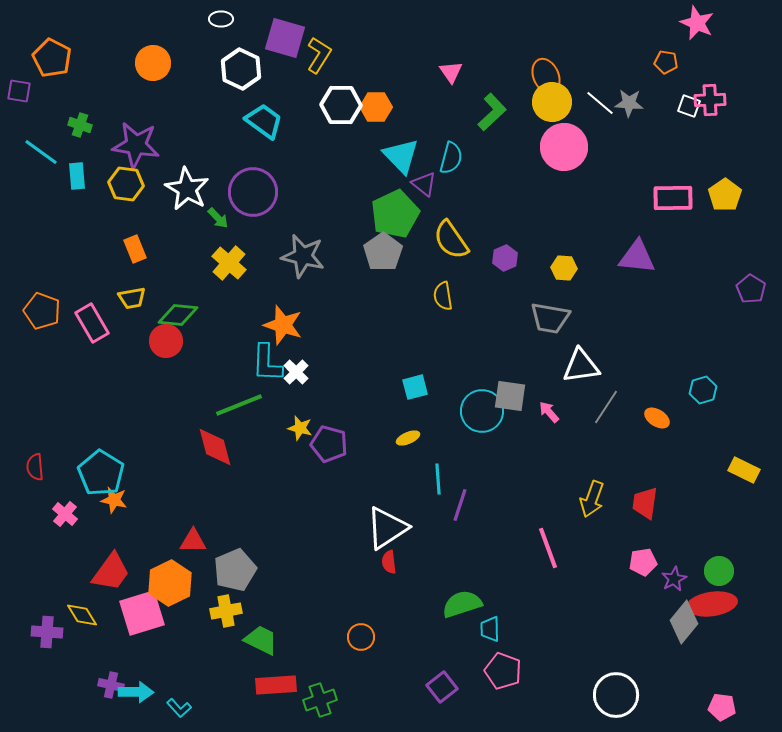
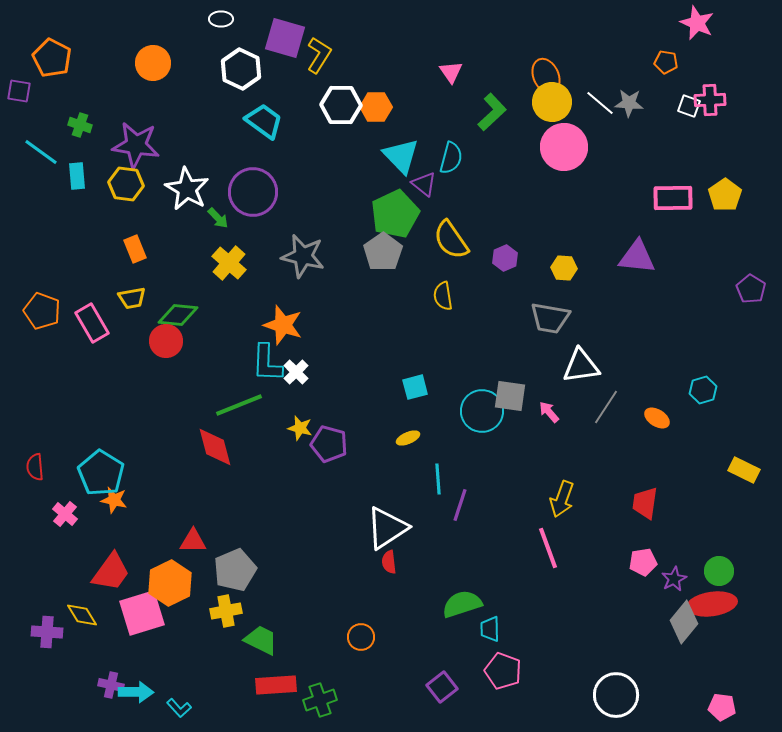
yellow arrow at (592, 499): moved 30 px left
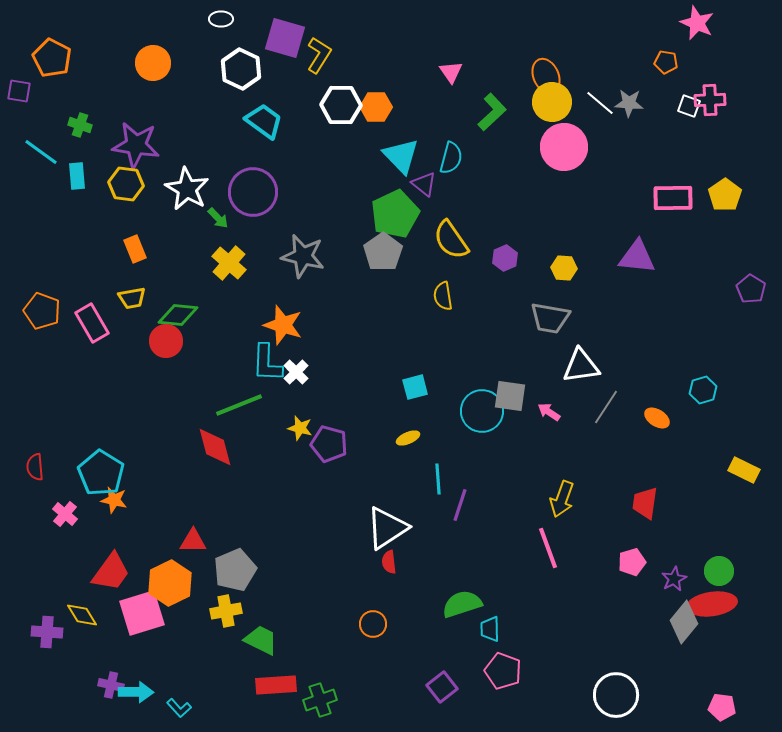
pink arrow at (549, 412): rotated 15 degrees counterclockwise
pink pentagon at (643, 562): moved 11 px left; rotated 8 degrees counterclockwise
orange circle at (361, 637): moved 12 px right, 13 px up
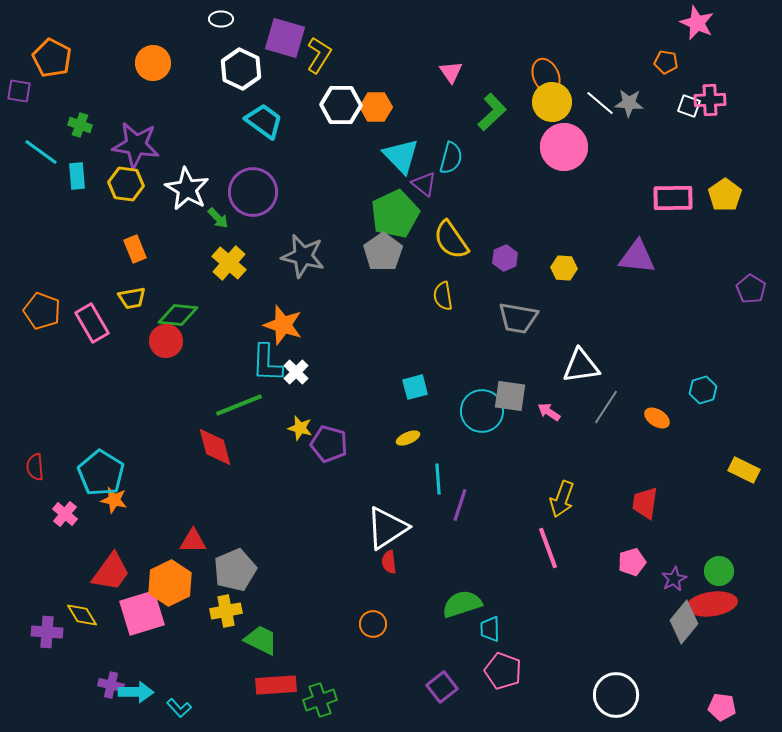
gray trapezoid at (550, 318): moved 32 px left
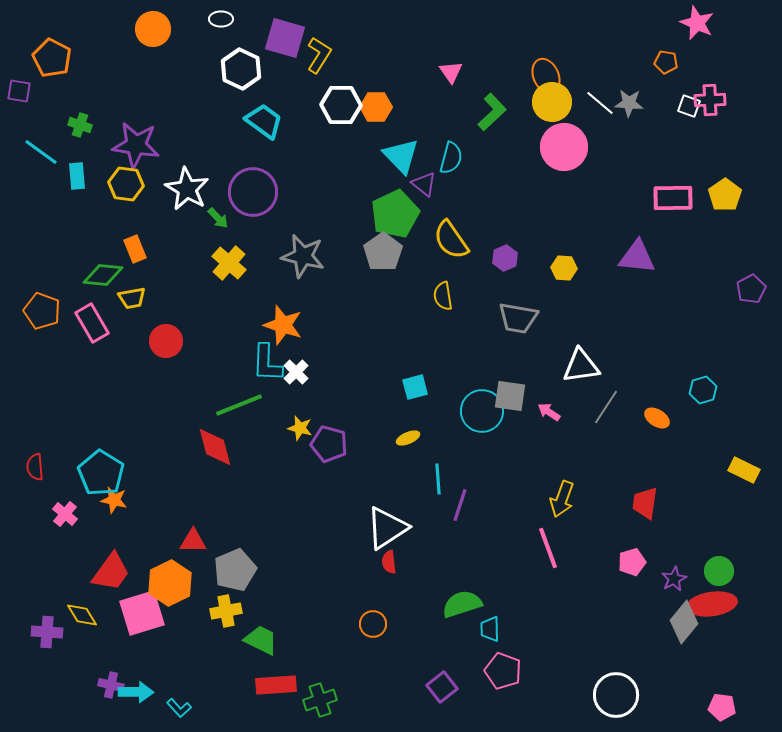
orange circle at (153, 63): moved 34 px up
purple pentagon at (751, 289): rotated 12 degrees clockwise
green diamond at (178, 315): moved 75 px left, 40 px up
